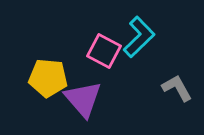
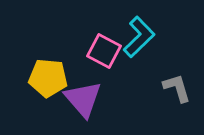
gray L-shape: rotated 12 degrees clockwise
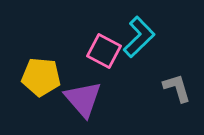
yellow pentagon: moved 7 px left, 1 px up
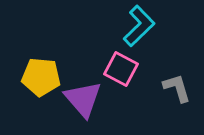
cyan L-shape: moved 11 px up
pink square: moved 17 px right, 18 px down
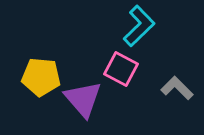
gray L-shape: rotated 28 degrees counterclockwise
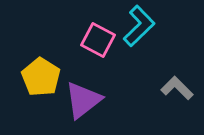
pink square: moved 23 px left, 29 px up
yellow pentagon: rotated 27 degrees clockwise
purple triangle: moved 1 px down; rotated 33 degrees clockwise
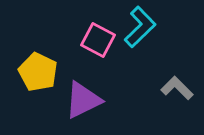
cyan L-shape: moved 1 px right, 1 px down
yellow pentagon: moved 3 px left, 5 px up; rotated 6 degrees counterclockwise
purple triangle: rotated 12 degrees clockwise
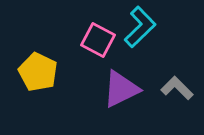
purple triangle: moved 38 px right, 11 px up
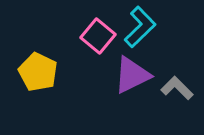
pink square: moved 4 px up; rotated 12 degrees clockwise
purple triangle: moved 11 px right, 14 px up
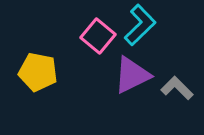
cyan L-shape: moved 2 px up
yellow pentagon: rotated 15 degrees counterclockwise
